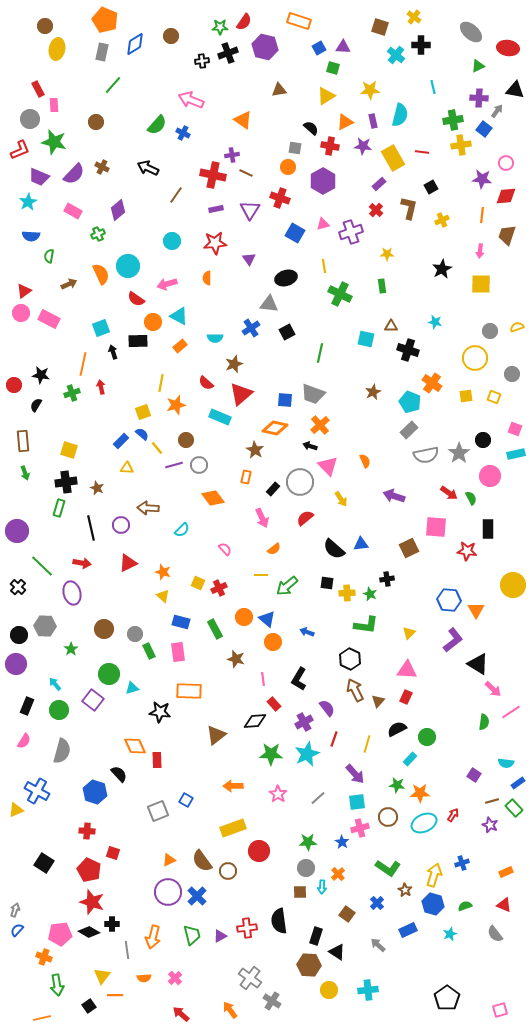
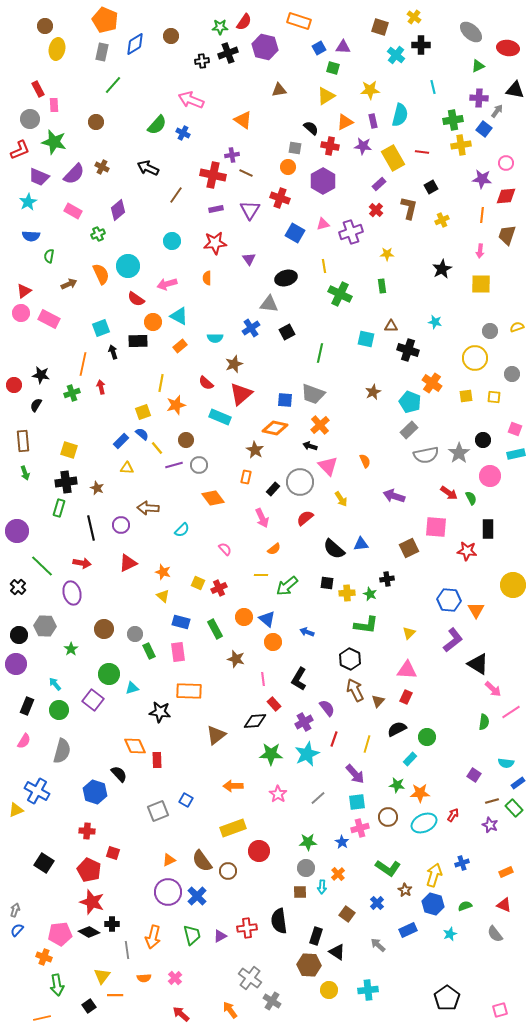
yellow square at (494, 397): rotated 16 degrees counterclockwise
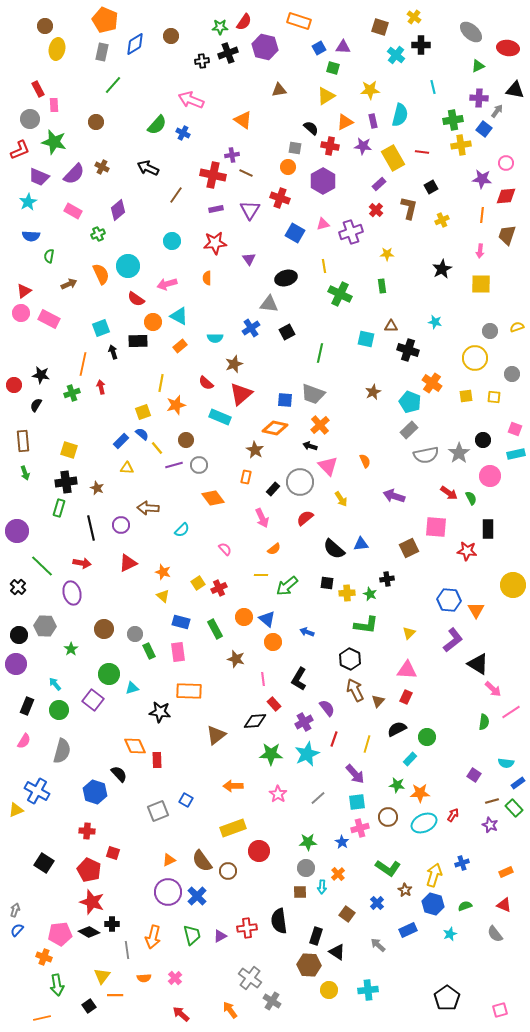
yellow square at (198, 583): rotated 32 degrees clockwise
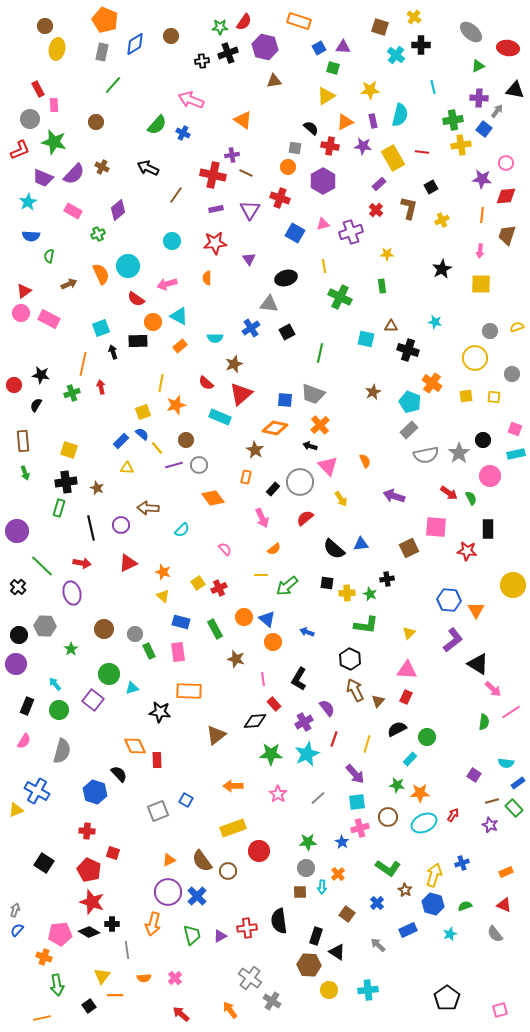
brown triangle at (279, 90): moved 5 px left, 9 px up
purple trapezoid at (39, 177): moved 4 px right, 1 px down
green cross at (340, 294): moved 3 px down
orange arrow at (153, 937): moved 13 px up
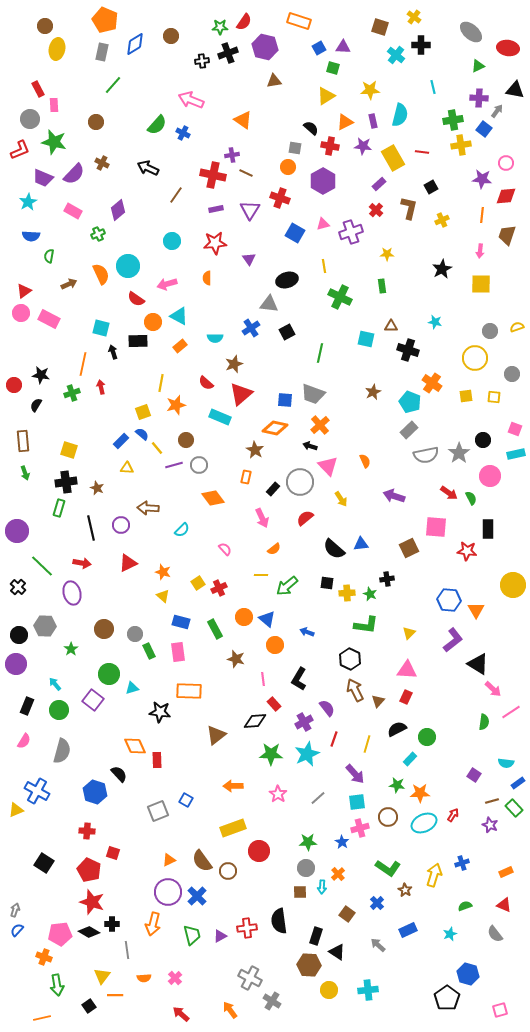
brown cross at (102, 167): moved 4 px up
black ellipse at (286, 278): moved 1 px right, 2 px down
cyan square at (101, 328): rotated 36 degrees clockwise
orange circle at (273, 642): moved 2 px right, 3 px down
blue hexagon at (433, 904): moved 35 px right, 70 px down
gray cross at (250, 978): rotated 10 degrees counterclockwise
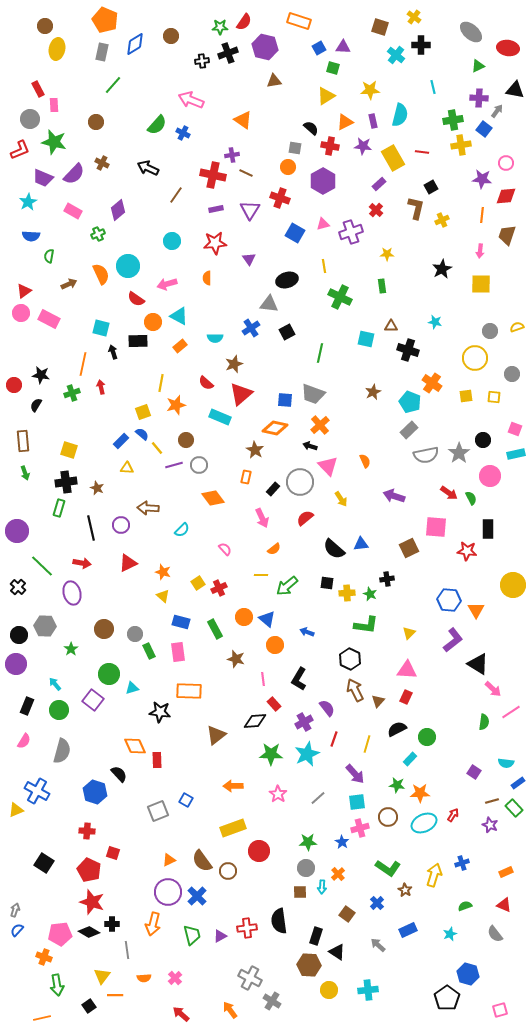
brown L-shape at (409, 208): moved 7 px right
purple square at (474, 775): moved 3 px up
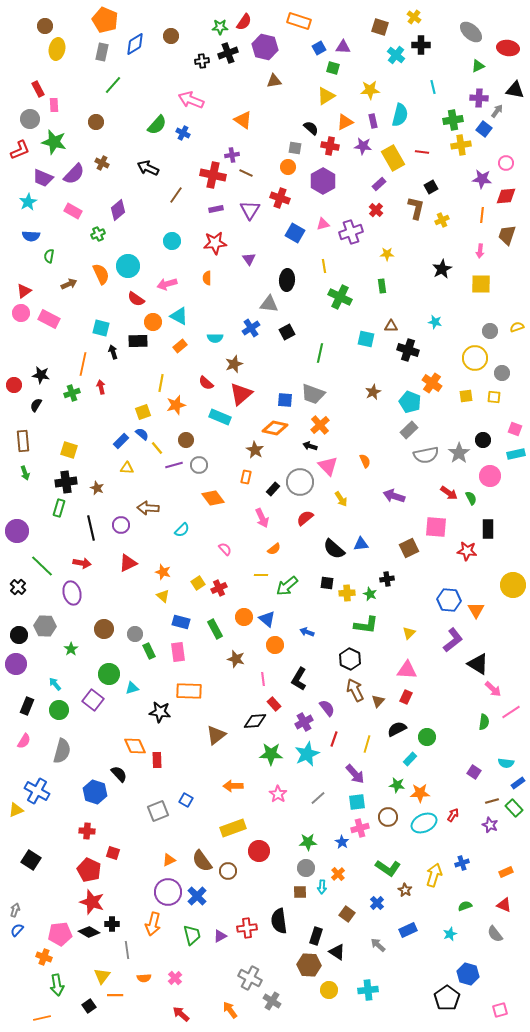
black ellipse at (287, 280): rotated 70 degrees counterclockwise
gray circle at (512, 374): moved 10 px left, 1 px up
black square at (44, 863): moved 13 px left, 3 px up
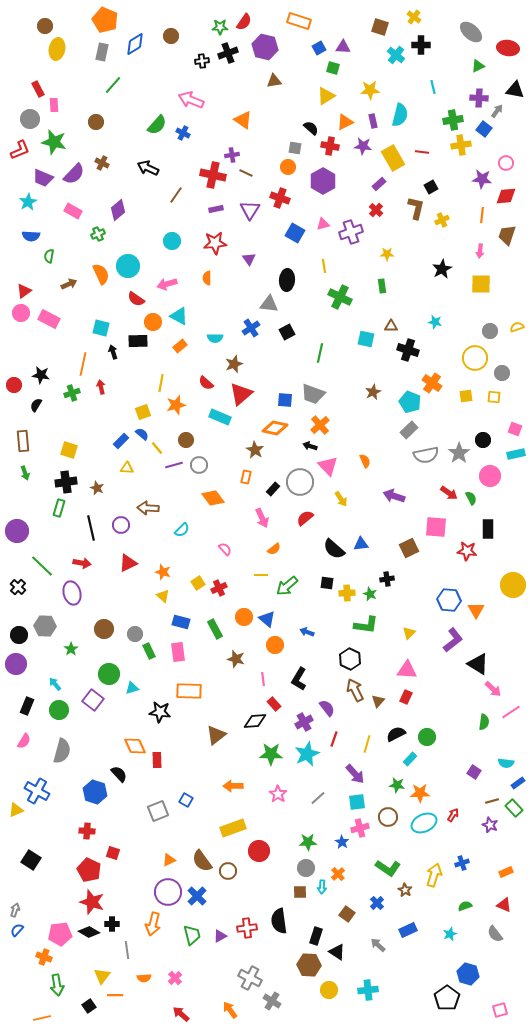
black semicircle at (397, 729): moved 1 px left, 5 px down
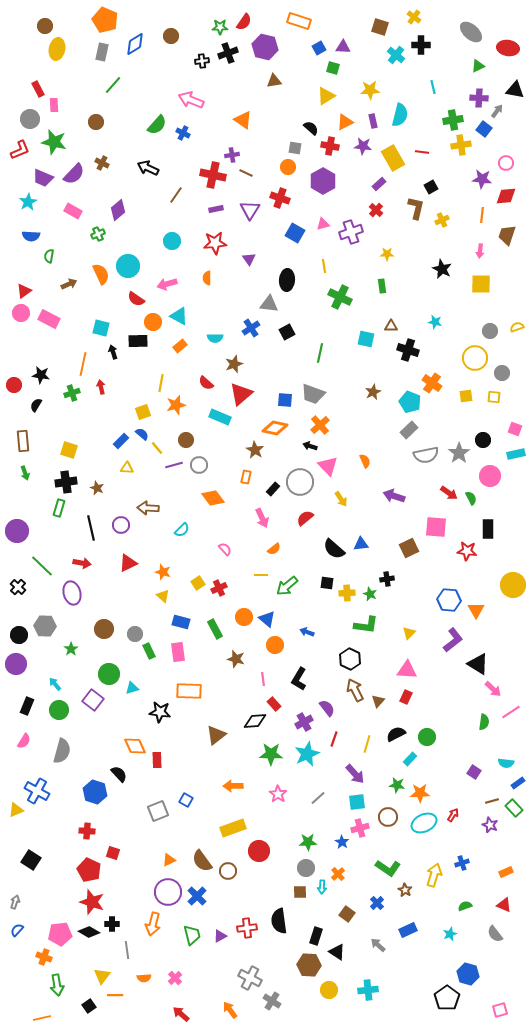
black star at (442, 269): rotated 18 degrees counterclockwise
gray arrow at (15, 910): moved 8 px up
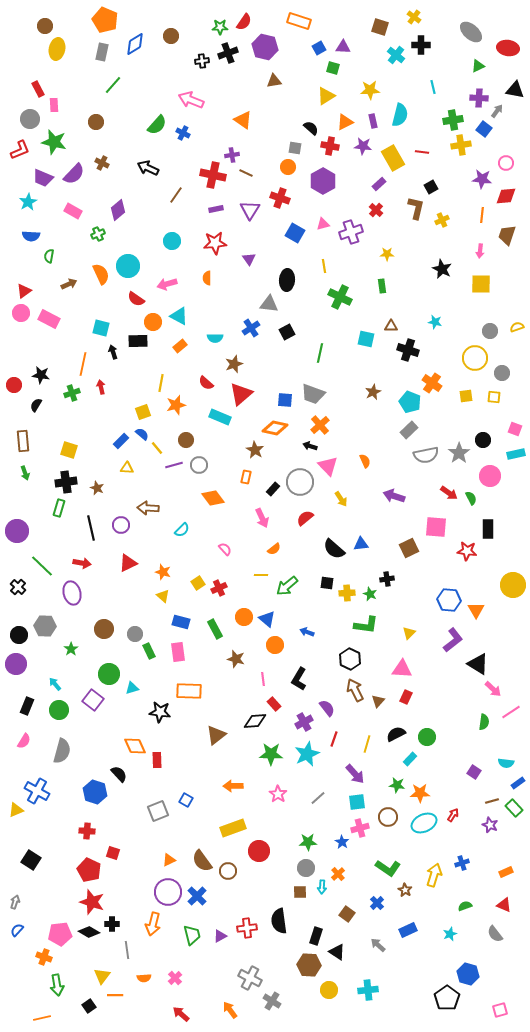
pink triangle at (407, 670): moved 5 px left, 1 px up
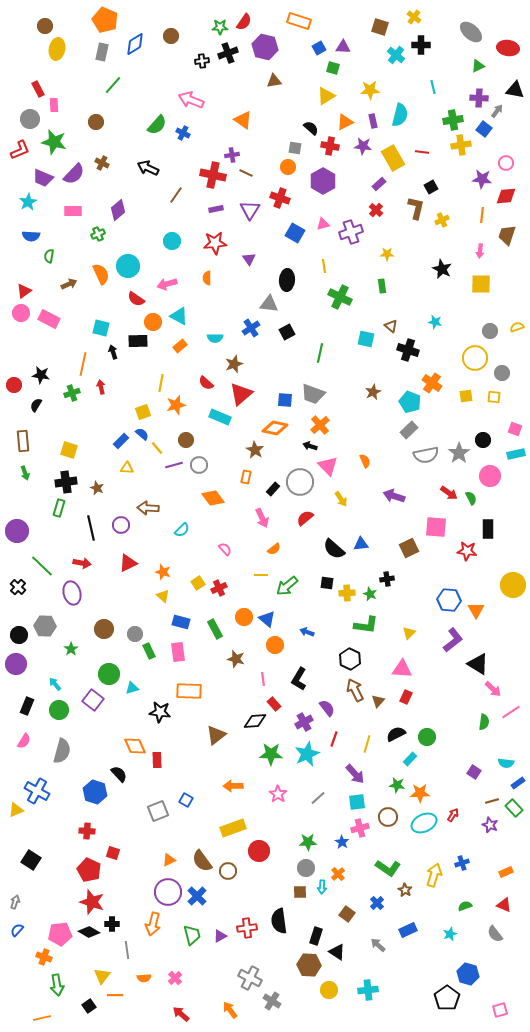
pink rectangle at (73, 211): rotated 30 degrees counterclockwise
brown triangle at (391, 326): rotated 40 degrees clockwise
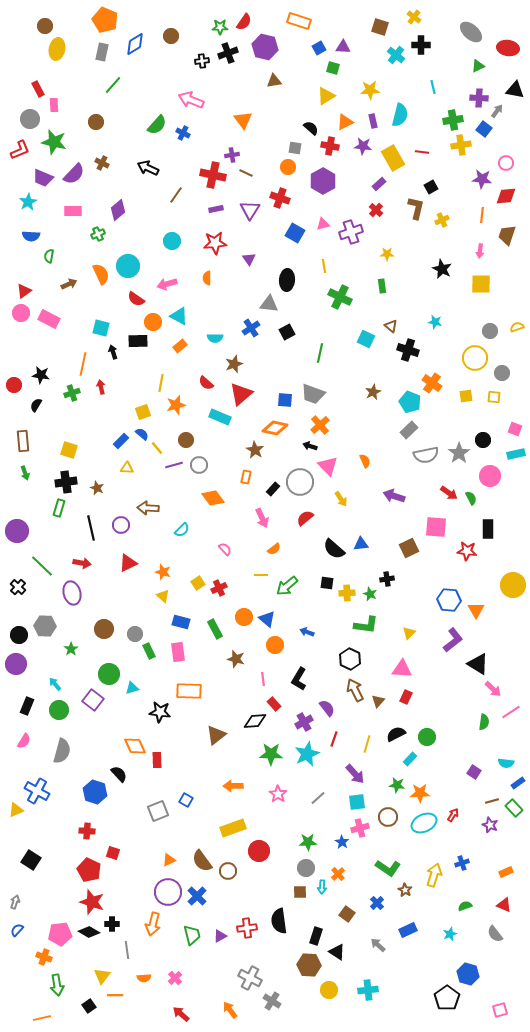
orange triangle at (243, 120): rotated 18 degrees clockwise
cyan square at (366, 339): rotated 12 degrees clockwise
